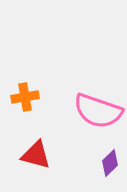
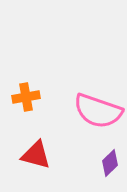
orange cross: moved 1 px right
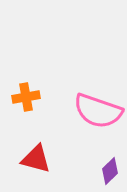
red triangle: moved 4 px down
purple diamond: moved 8 px down
